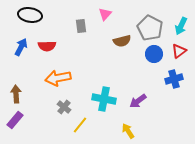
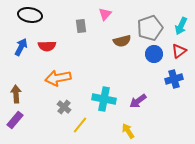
gray pentagon: rotated 25 degrees clockwise
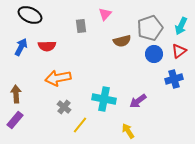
black ellipse: rotated 15 degrees clockwise
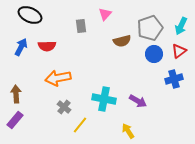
purple arrow: rotated 114 degrees counterclockwise
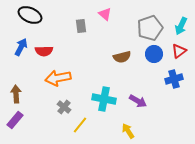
pink triangle: rotated 32 degrees counterclockwise
brown semicircle: moved 16 px down
red semicircle: moved 3 px left, 5 px down
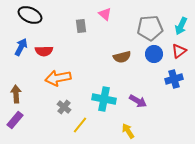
gray pentagon: rotated 15 degrees clockwise
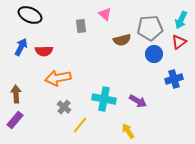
cyan arrow: moved 6 px up
red triangle: moved 9 px up
brown semicircle: moved 17 px up
